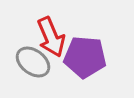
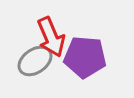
gray ellipse: moved 2 px right, 1 px up; rotated 72 degrees counterclockwise
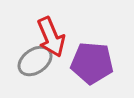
purple pentagon: moved 7 px right, 6 px down
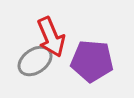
purple pentagon: moved 2 px up
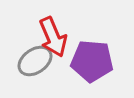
red arrow: moved 2 px right
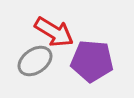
red arrow: moved 1 px right, 5 px up; rotated 36 degrees counterclockwise
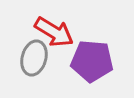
gray ellipse: moved 1 px left, 3 px up; rotated 40 degrees counterclockwise
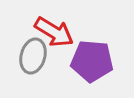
gray ellipse: moved 1 px left, 2 px up
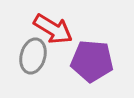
red arrow: moved 1 px left, 3 px up
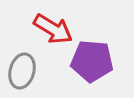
gray ellipse: moved 11 px left, 15 px down
